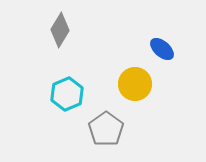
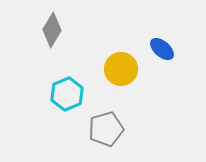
gray diamond: moved 8 px left
yellow circle: moved 14 px left, 15 px up
gray pentagon: rotated 20 degrees clockwise
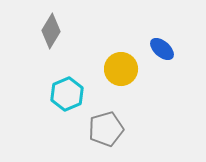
gray diamond: moved 1 px left, 1 px down
